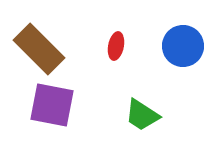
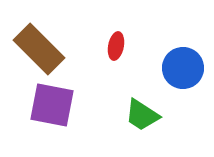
blue circle: moved 22 px down
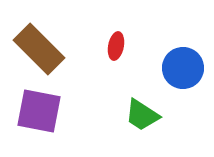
purple square: moved 13 px left, 6 px down
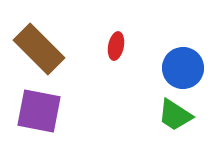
green trapezoid: moved 33 px right
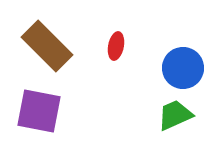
brown rectangle: moved 8 px right, 3 px up
green trapezoid: rotated 123 degrees clockwise
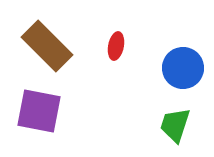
green trapezoid: moved 10 px down; rotated 48 degrees counterclockwise
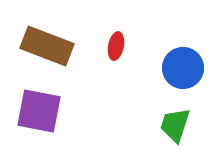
brown rectangle: rotated 24 degrees counterclockwise
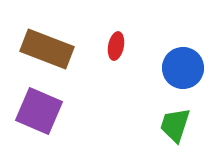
brown rectangle: moved 3 px down
purple square: rotated 12 degrees clockwise
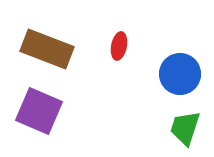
red ellipse: moved 3 px right
blue circle: moved 3 px left, 6 px down
green trapezoid: moved 10 px right, 3 px down
